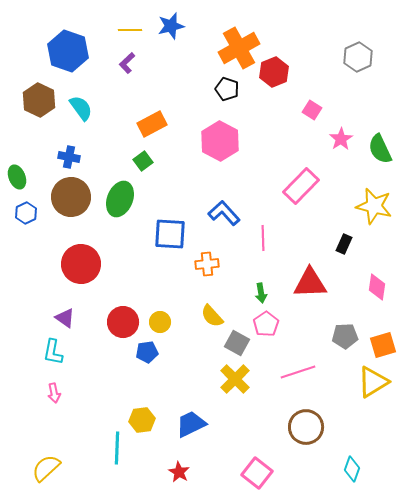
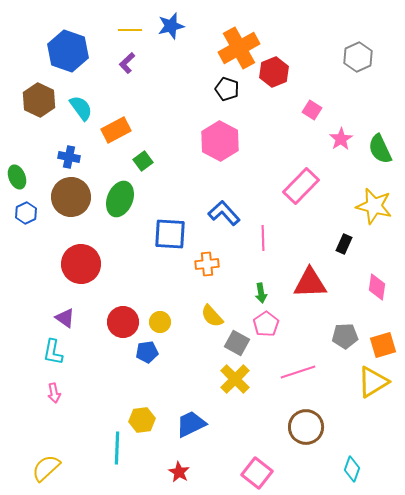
orange rectangle at (152, 124): moved 36 px left, 6 px down
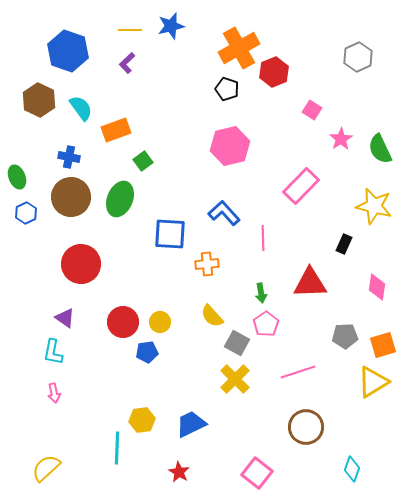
orange rectangle at (116, 130): rotated 8 degrees clockwise
pink hexagon at (220, 141): moved 10 px right, 5 px down; rotated 18 degrees clockwise
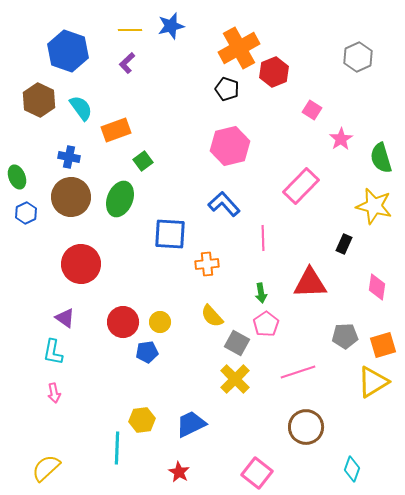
green semicircle at (380, 149): moved 1 px right, 9 px down; rotated 8 degrees clockwise
blue L-shape at (224, 213): moved 9 px up
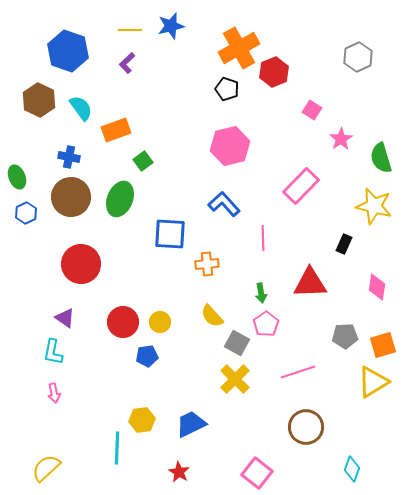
blue pentagon at (147, 352): moved 4 px down
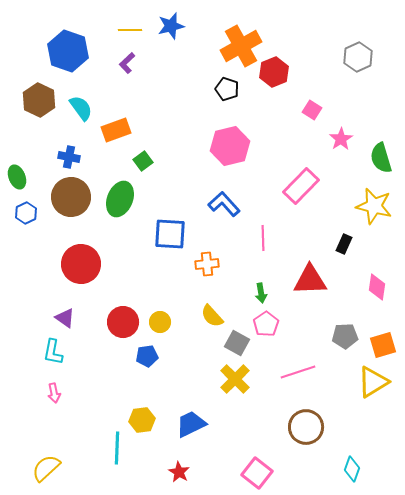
orange cross at (239, 48): moved 2 px right, 2 px up
red triangle at (310, 283): moved 3 px up
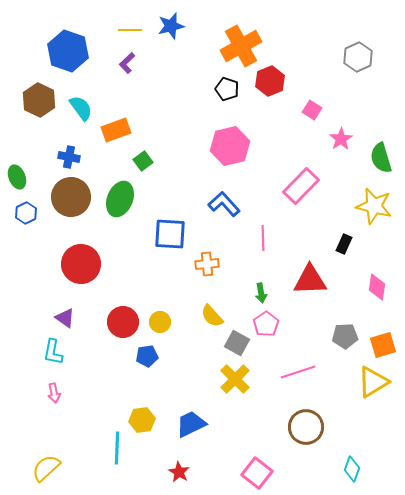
red hexagon at (274, 72): moved 4 px left, 9 px down
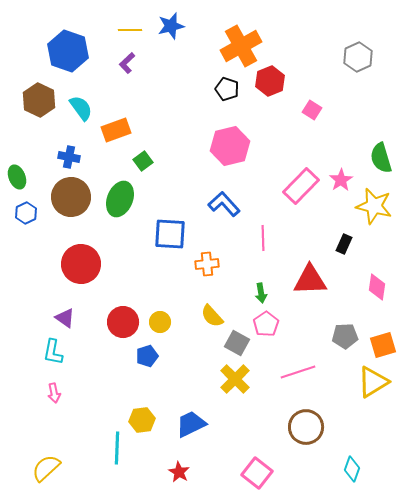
pink star at (341, 139): moved 41 px down
blue pentagon at (147, 356): rotated 10 degrees counterclockwise
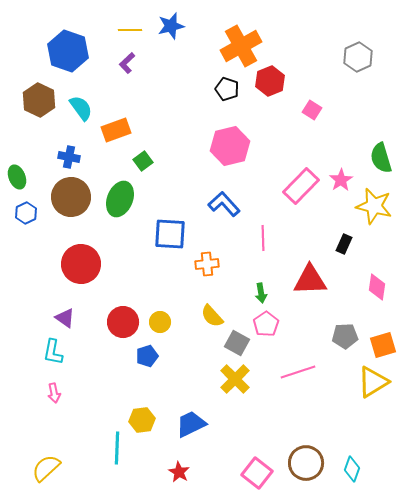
brown circle at (306, 427): moved 36 px down
